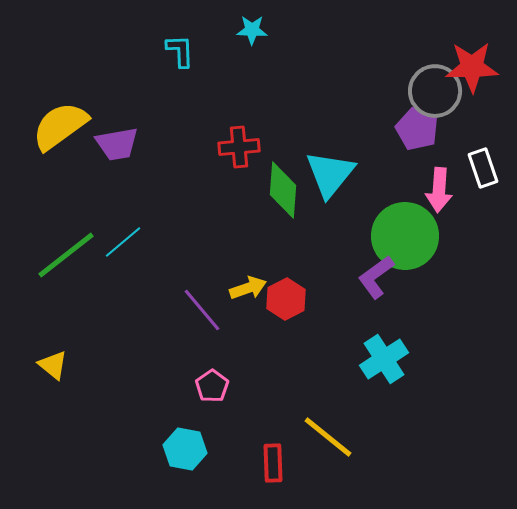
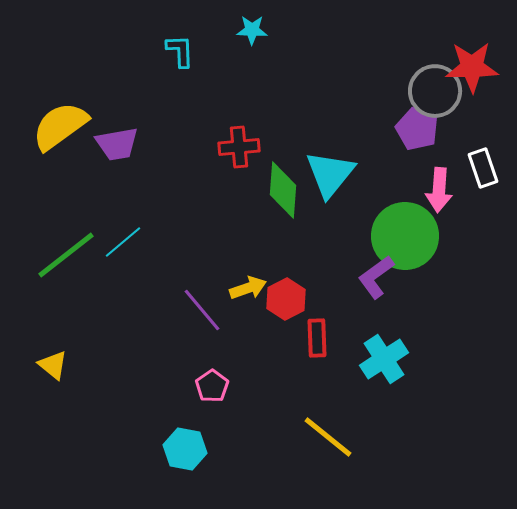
red rectangle: moved 44 px right, 125 px up
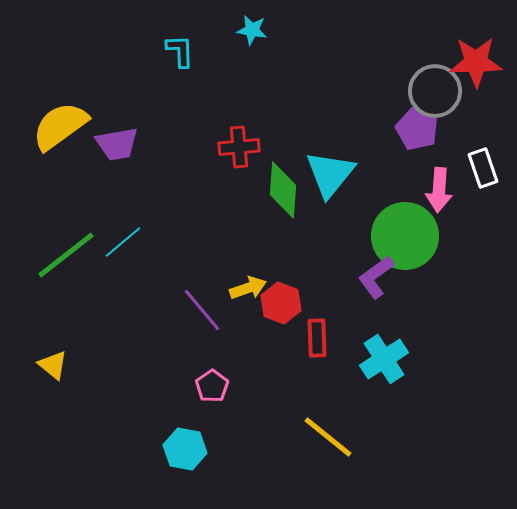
cyan star: rotated 8 degrees clockwise
red star: moved 4 px right, 5 px up
red hexagon: moved 5 px left, 4 px down; rotated 12 degrees counterclockwise
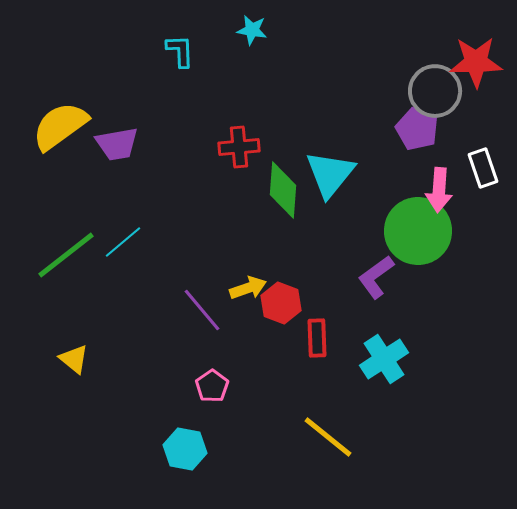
green circle: moved 13 px right, 5 px up
yellow triangle: moved 21 px right, 6 px up
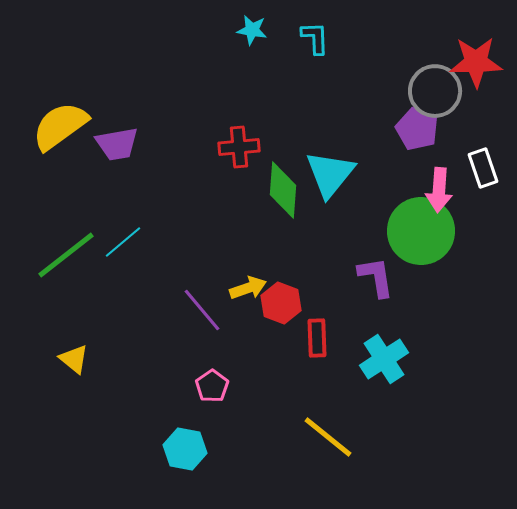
cyan L-shape: moved 135 px right, 13 px up
green circle: moved 3 px right
purple L-shape: rotated 117 degrees clockwise
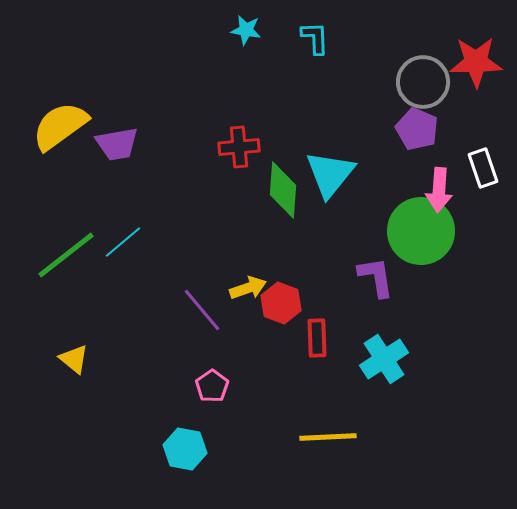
cyan star: moved 6 px left
gray circle: moved 12 px left, 9 px up
yellow line: rotated 42 degrees counterclockwise
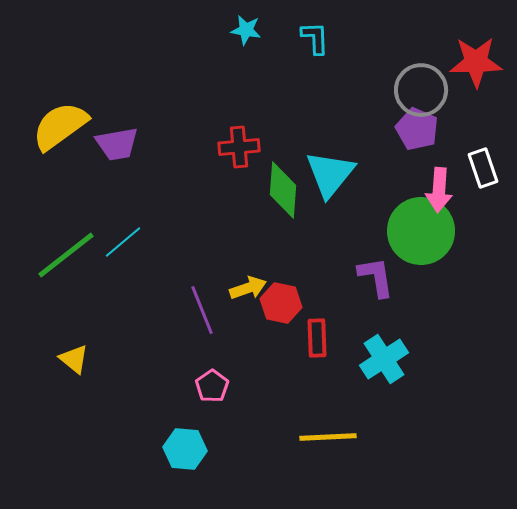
gray circle: moved 2 px left, 8 px down
red hexagon: rotated 9 degrees counterclockwise
purple line: rotated 18 degrees clockwise
cyan hexagon: rotated 6 degrees counterclockwise
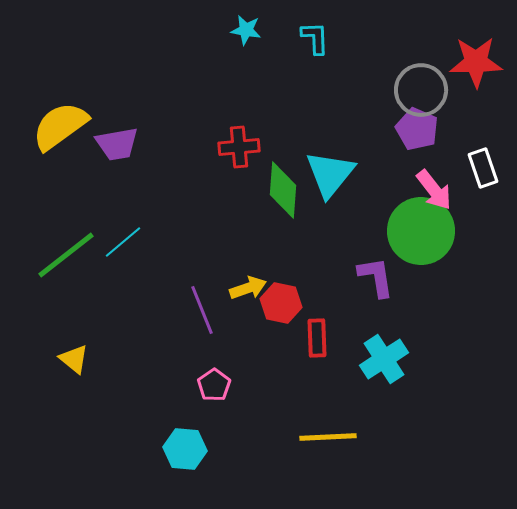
pink arrow: moved 5 px left; rotated 42 degrees counterclockwise
pink pentagon: moved 2 px right, 1 px up
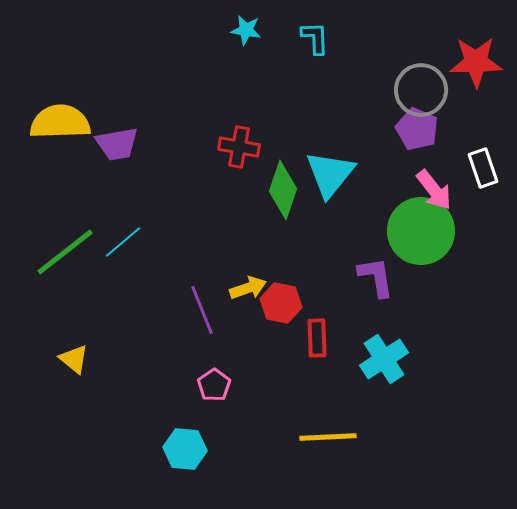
yellow semicircle: moved 4 px up; rotated 34 degrees clockwise
red cross: rotated 15 degrees clockwise
green diamond: rotated 14 degrees clockwise
green line: moved 1 px left, 3 px up
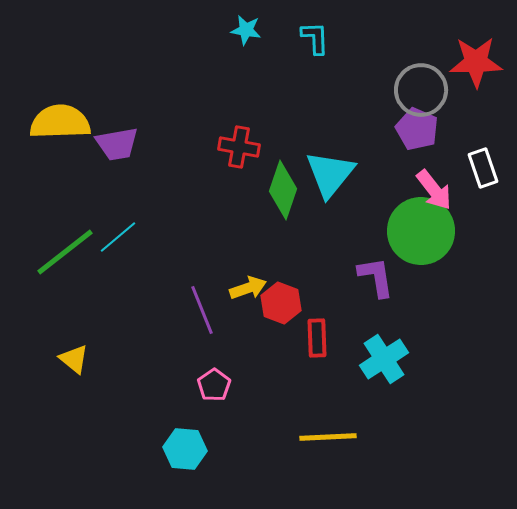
cyan line: moved 5 px left, 5 px up
red hexagon: rotated 9 degrees clockwise
